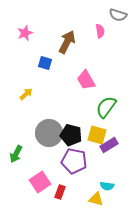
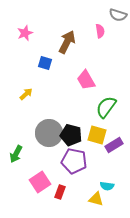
purple rectangle: moved 5 px right
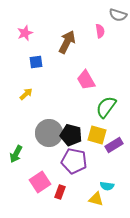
blue square: moved 9 px left, 1 px up; rotated 24 degrees counterclockwise
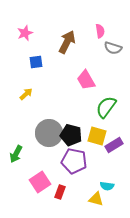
gray semicircle: moved 5 px left, 33 px down
yellow square: moved 1 px down
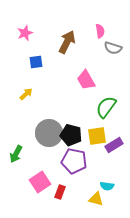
yellow square: rotated 24 degrees counterclockwise
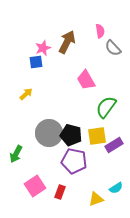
pink star: moved 18 px right, 15 px down
gray semicircle: rotated 30 degrees clockwise
pink square: moved 5 px left, 4 px down
cyan semicircle: moved 9 px right, 2 px down; rotated 40 degrees counterclockwise
yellow triangle: rotated 35 degrees counterclockwise
